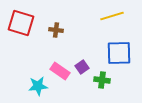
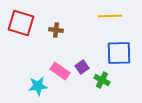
yellow line: moved 2 px left; rotated 15 degrees clockwise
green cross: rotated 21 degrees clockwise
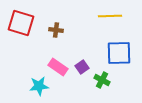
pink rectangle: moved 2 px left, 4 px up
cyan star: moved 1 px right
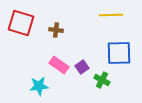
yellow line: moved 1 px right, 1 px up
pink rectangle: moved 1 px right, 2 px up
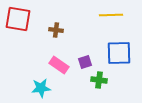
red square: moved 3 px left, 4 px up; rotated 8 degrees counterclockwise
purple square: moved 3 px right, 5 px up; rotated 16 degrees clockwise
green cross: moved 3 px left; rotated 21 degrees counterclockwise
cyan star: moved 2 px right, 2 px down
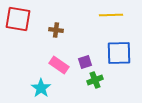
green cross: moved 4 px left; rotated 28 degrees counterclockwise
cyan star: rotated 30 degrees counterclockwise
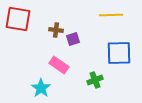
purple square: moved 12 px left, 23 px up
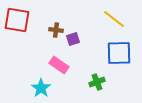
yellow line: moved 3 px right, 4 px down; rotated 40 degrees clockwise
red square: moved 1 px left, 1 px down
green cross: moved 2 px right, 2 px down
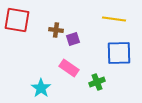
yellow line: rotated 30 degrees counterclockwise
pink rectangle: moved 10 px right, 3 px down
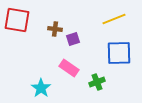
yellow line: rotated 30 degrees counterclockwise
brown cross: moved 1 px left, 1 px up
